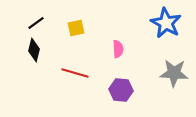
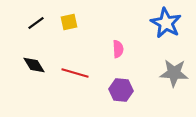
yellow square: moved 7 px left, 6 px up
black diamond: moved 15 px down; rotated 45 degrees counterclockwise
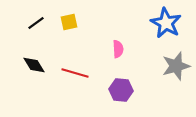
gray star: moved 2 px right, 7 px up; rotated 20 degrees counterclockwise
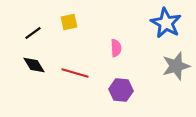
black line: moved 3 px left, 10 px down
pink semicircle: moved 2 px left, 1 px up
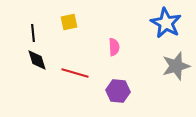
black line: rotated 60 degrees counterclockwise
pink semicircle: moved 2 px left, 1 px up
black diamond: moved 3 px right, 5 px up; rotated 15 degrees clockwise
purple hexagon: moved 3 px left, 1 px down
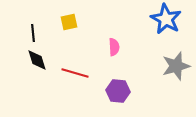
blue star: moved 4 px up
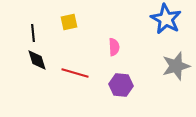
purple hexagon: moved 3 px right, 6 px up
